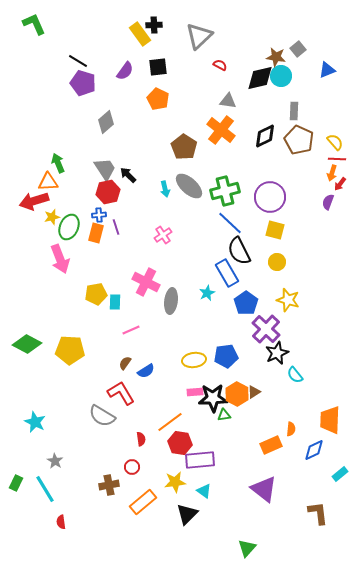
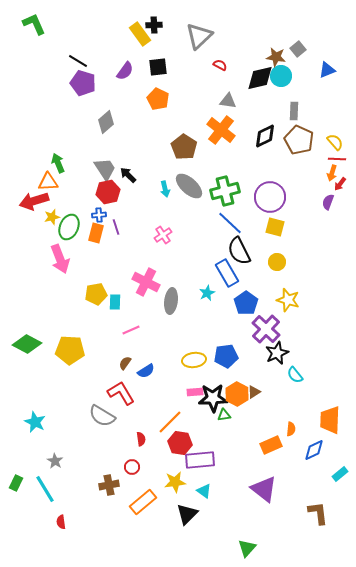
yellow square at (275, 230): moved 3 px up
orange line at (170, 422): rotated 8 degrees counterclockwise
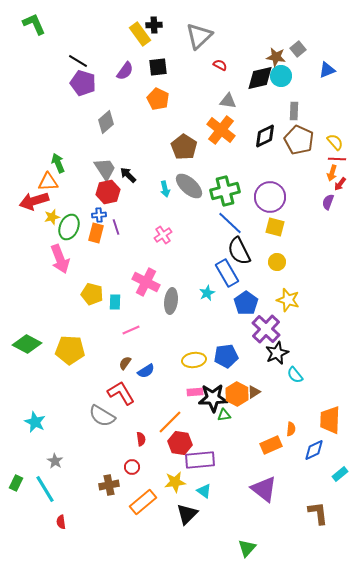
yellow pentagon at (96, 294): moved 4 px left; rotated 25 degrees clockwise
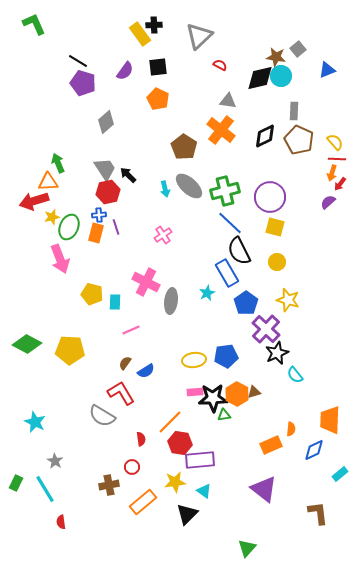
purple semicircle at (328, 202): rotated 28 degrees clockwise
brown triangle at (254, 392): rotated 16 degrees clockwise
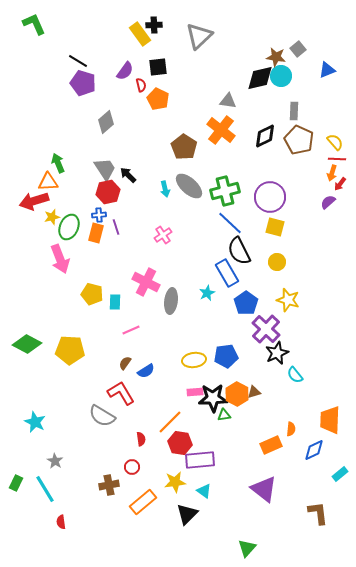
red semicircle at (220, 65): moved 79 px left, 20 px down; rotated 48 degrees clockwise
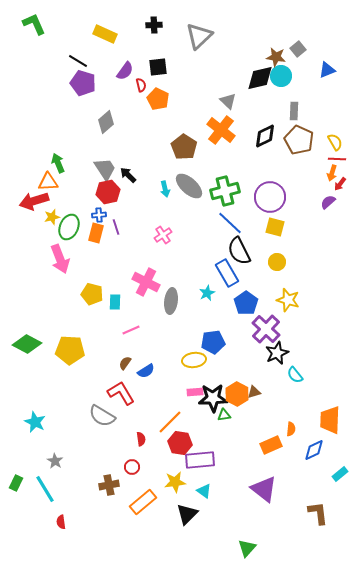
yellow rectangle at (140, 34): moved 35 px left; rotated 30 degrees counterclockwise
gray triangle at (228, 101): rotated 36 degrees clockwise
yellow semicircle at (335, 142): rotated 12 degrees clockwise
blue pentagon at (226, 356): moved 13 px left, 14 px up
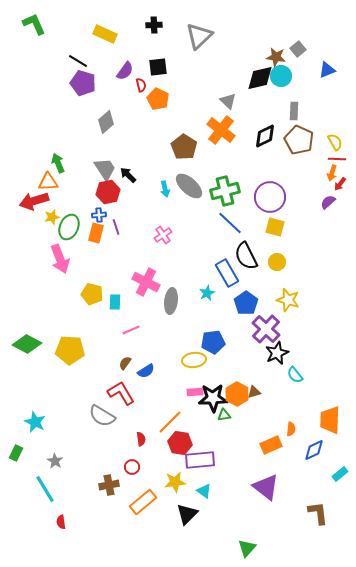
black semicircle at (239, 251): moved 7 px right, 5 px down
green rectangle at (16, 483): moved 30 px up
purple triangle at (264, 489): moved 2 px right, 2 px up
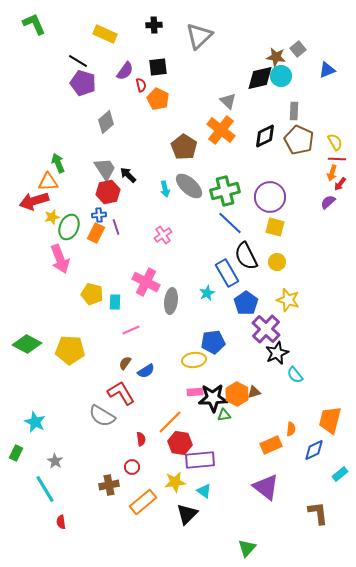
orange rectangle at (96, 233): rotated 12 degrees clockwise
orange trapezoid at (330, 420): rotated 12 degrees clockwise
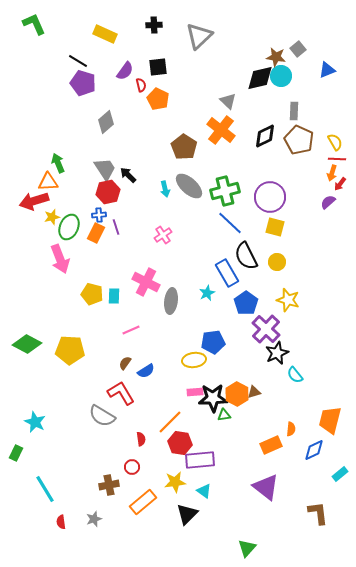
cyan rectangle at (115, 302): moved 1 px left, 6 px up
gray star at (55, 461): moved 39 px right, 58 px down; rotated 21 degrees clockwise
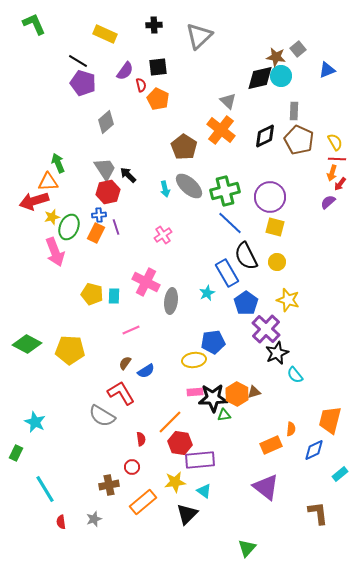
pink arrow at (60, 259): moved 5 px left, 7 px up
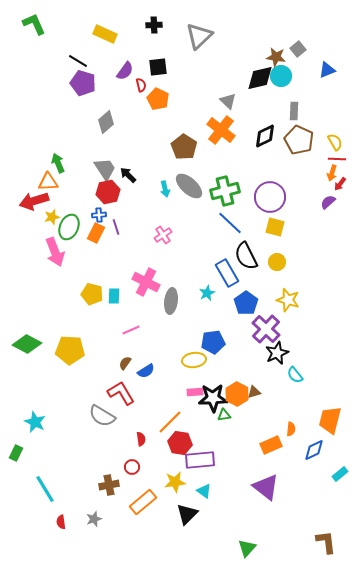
brown L-shape at (318, 513): moved 8 px right, 29 px down
